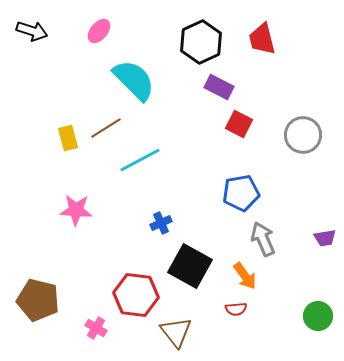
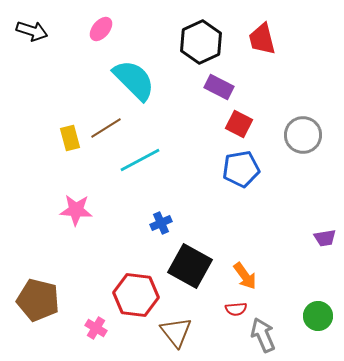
pink ellipse: moved 2 px right, 2 px up
yellow rectangle: moved 2 px right
blue pentagon: moved 24 px up
gray arrow: moved 96 px down
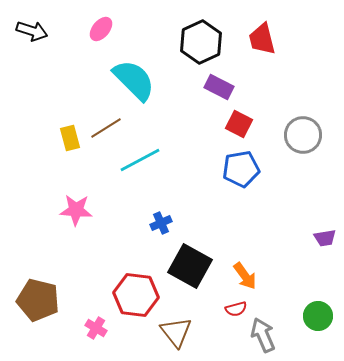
red semicircle: rotated 10 degrees counterclockwise
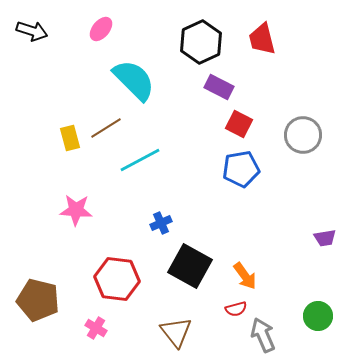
red hexagon: moved 19 px left, 16 px up
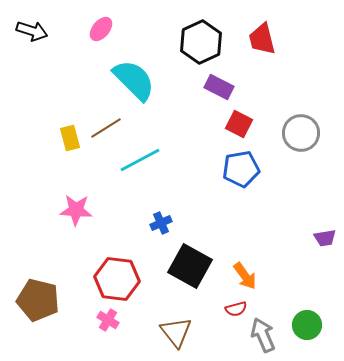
gray circle: moved 2 px left, 2 px up
green circle: moved 11 px left, 9 px down
pink cross: moved 12 px right, 8 px up
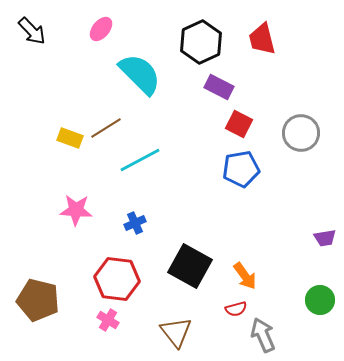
black arrow: rotated 28 degrees clockwise
cyan semicircle: moved 6 px right, 6 px up
yellow rectangle: rotated 55 degrees counterclockwise
blue cross: moved 26 px left
green circle: moved 13 px right, 25 px up
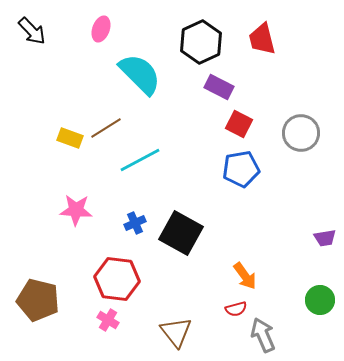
pink ellipse: rotated 20 degrees counterclockwise
black square: moved 9 px left, 33 px up
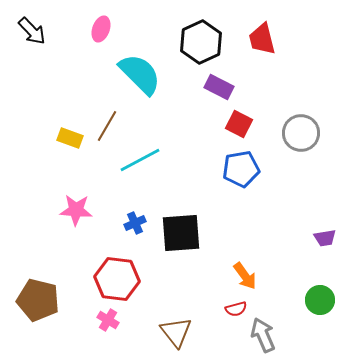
brown line: moved 1 px right, 2 px up; rotated 28 degrees counterclockwise
black square: rotated 33 degrees counterclockwise
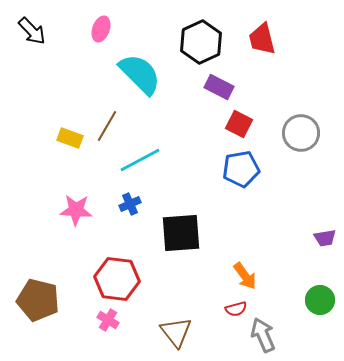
blue cross: moved 5 px left, 19 px up
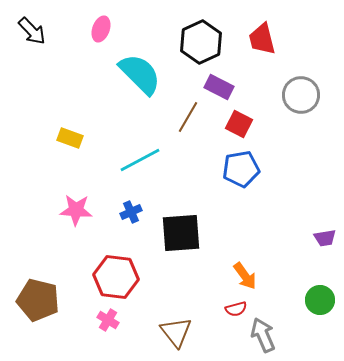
brown line: moved 81 px right, 9 px up
gray circle: moved 38 px up
blue cross: moved 1 px right, 8 px down
red hexagon: moved 1 px left, 2 px up
